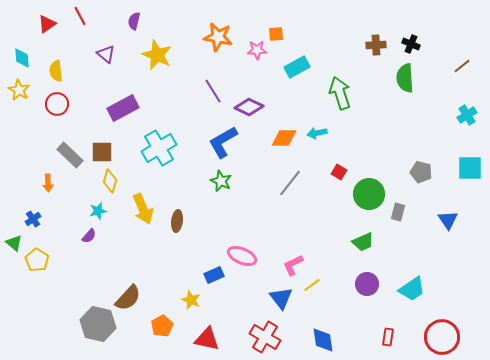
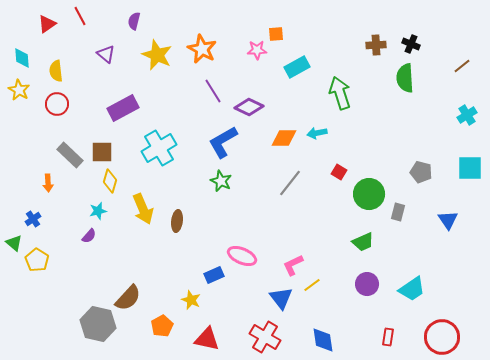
orange star at (218, 37): moved 16 px left, 12 px down; rotated 16 degrees clockwise
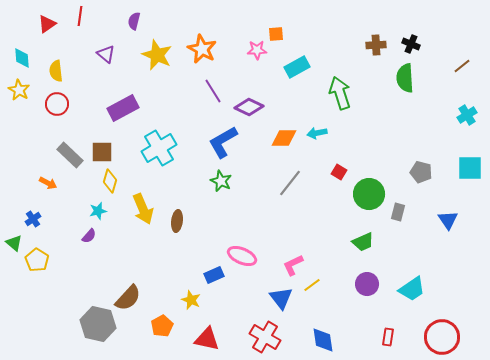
red line at (80, 16): rotated 36 degrees clockwise
orange arrow at (48, 183): rotated 60 degrees counterclockwise
